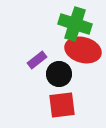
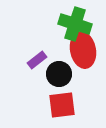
red ellipse: rotated 64 degrees clockwise
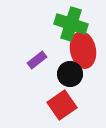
green cross: moved 4 px left
black circle: moved 11 px right
red square: rotated 28 degrees counterclockwise
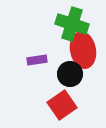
green cross: moved 1 px right
purple rectangle: rotated 30 degrees clockwise
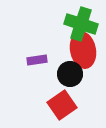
green cross: moved 9 px right
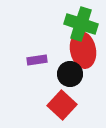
red square: rotated 12 degrees counterclockwise
